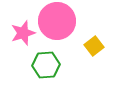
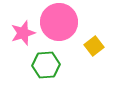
pink circle: moved 2 px right, 1 px down
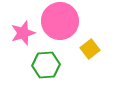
pink circle: moved 1 px right, 1 px up
yellow square: moved 4 px left, 3 px down
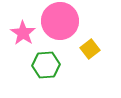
pink star: rotated 20 degrees counterclockwise
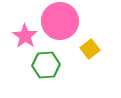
pink star: moved 2 px right, 3 px down
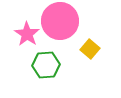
pink star: moved 2 px right, 2 px up
yellow square: rotated 12 degrees counterclockwise
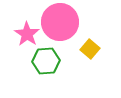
pink circle: moved 1 px down
green hexagon: moved 4 px up
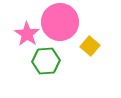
yellow square: moved 3 px up
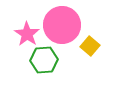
pink circle: moved 2 px right, 3 px down
green hexagon: moved 2 px left, 1 px up
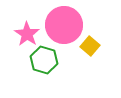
pink circle: moved 2 px right
green hexagon: rotated 20 degrees clockwise
